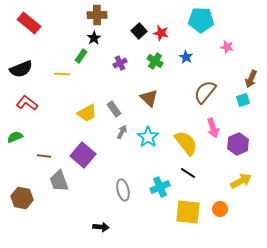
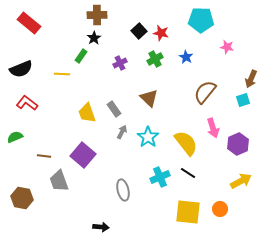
green cross: moved 2 px up; rotated 28 degrees clockwise
yellow trapezoid: rotated 100 degrees clockwise
cyan cross: moved 10 px up
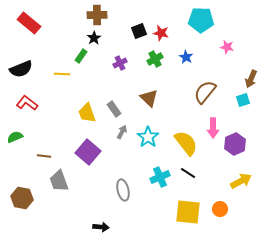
black square: rotated 21 degrees clockwise
pink arrow: rotated 18 degrees clockwise
purple hexagon: moved 3 px left
purple square: moved 5 px right, 3 px up
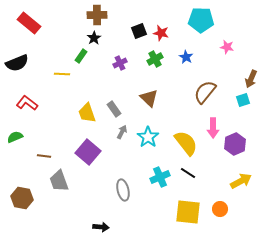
black semicircle: moved 4 px left, 6 px up
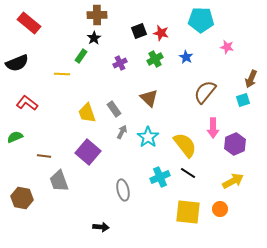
yellow semicircle: moved 1 px left, 2 px down
yellow arrow: moved 8 px left
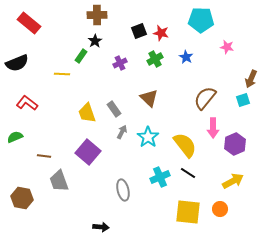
black star: moved 1 px right, 3 px down
brown semicircle: moved 6 px down
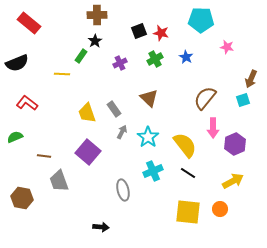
cyan cross: moved 7 px left, 6 px up
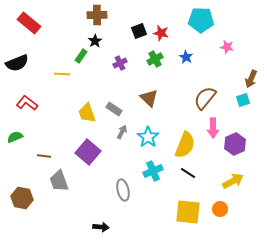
gray rectangle: rotated 21 degrees counterclockwise
yellow semicircle: rotated 60 degrees clockwise
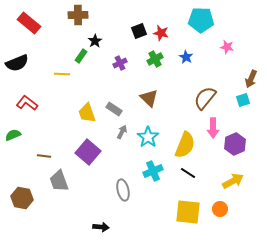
brown cross: moved 19 px left
green semicircle: moved 2 px left, 2 px up
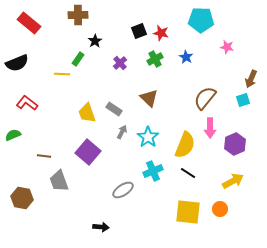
green rectangle: moved 3 px left, 3 px down
purple cross: rotated 16 degrees counterclockwise
pink arrow: moved 3 px left
gray ellipse: rotated 70 degrees clockwise
